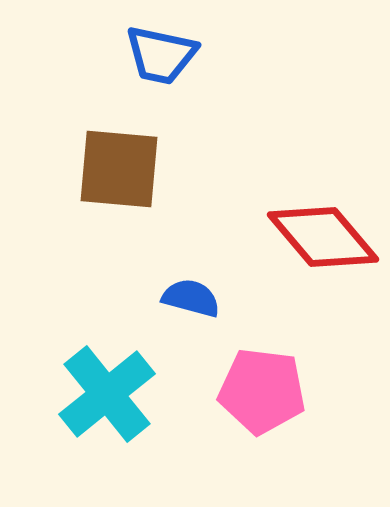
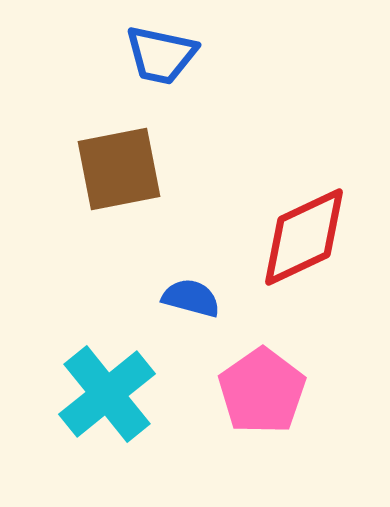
brown square: rotated 16 degrees counterclockwise
red diamond: moved 19 px left; rotated 75 degrees counterclockwise
pink pentagon: rotated 30 degrees clockwise
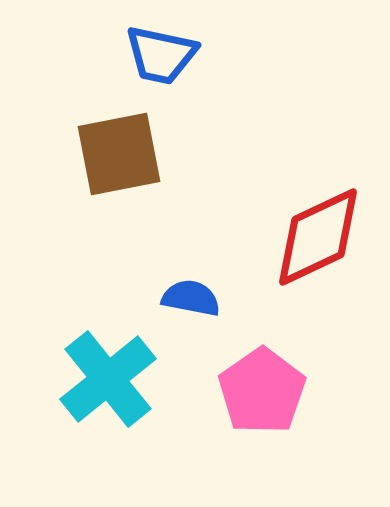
brown square: moved 15 px up
red diamond: moved 14 px right
blue semicircle: rotated 4 degrees counterclockwise
cyan cross: moved 1 px right, 15 px up
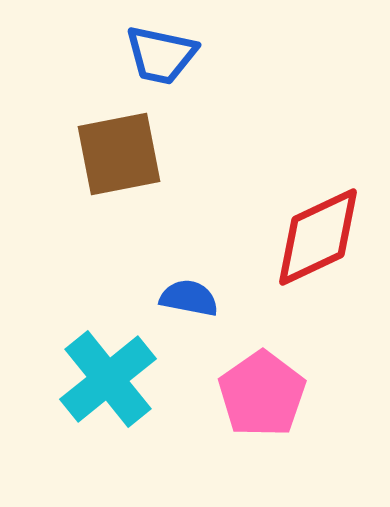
blue semicircle: moved 2 px left
pink pentagon: moved 3 px down
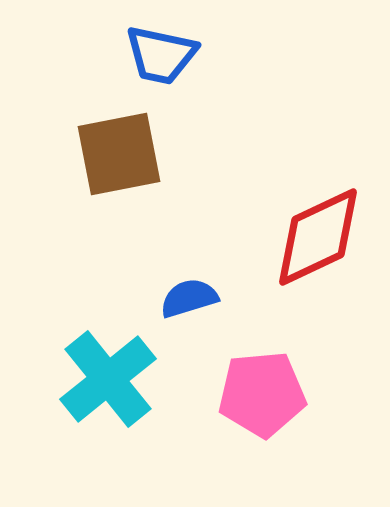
blue semicircle: rotated 28 degrees counterclockwise
pink pentagon: rotated 30 degrees clockwise
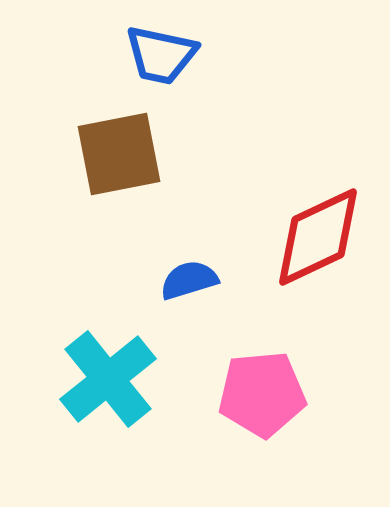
blue semicircle: moved 18 px up
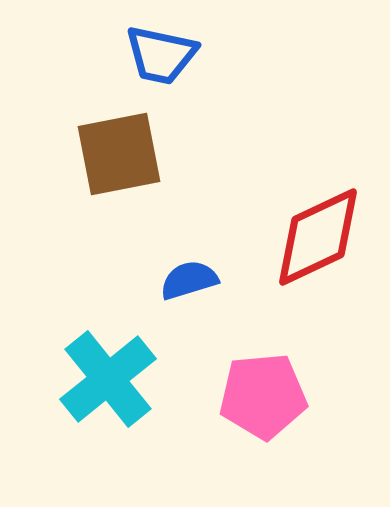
pink pentagon: moved 1 px right, 2 px down
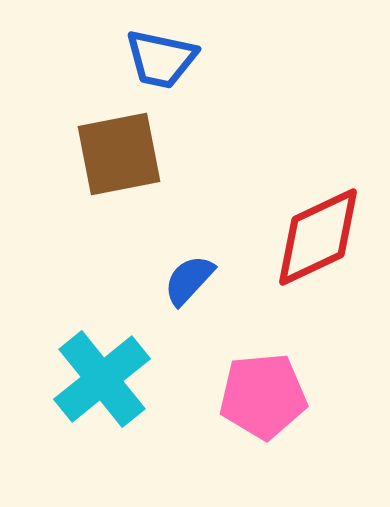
blue trapezoid: moved 4 px down
blue semicircle: rotated 30 degrees counterclockwise
cyan cross: moved 6 px left
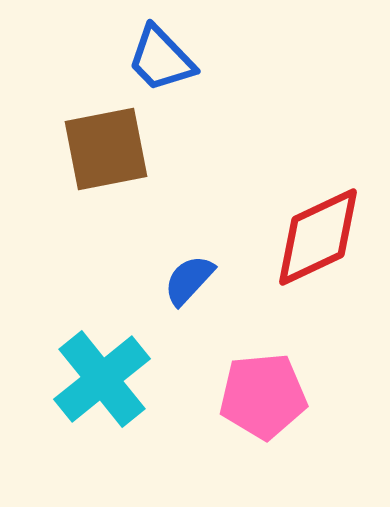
blue trapezoid: rotated 34 degrees clockwise
brown square: moved 13 px left, 5 px up
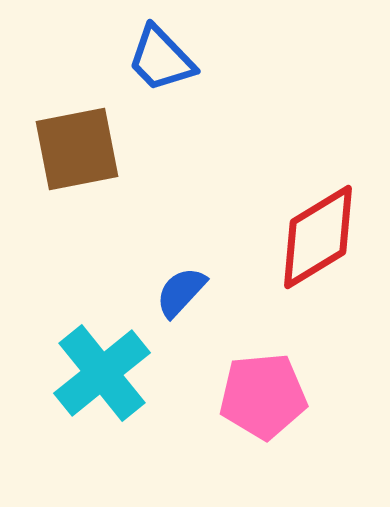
brown square: moved 29 px left
red diamond: rotated 6 degrees counterclockwise
blue semicircle: moved 8 px left, 12 px down
cyan cross: moved 6 px up
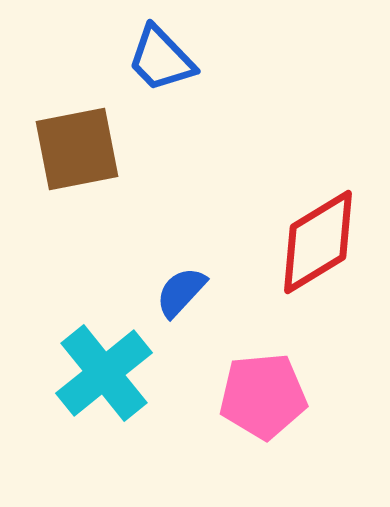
red diamond: moved 5 px down
cyan cross: moved 2 px right
